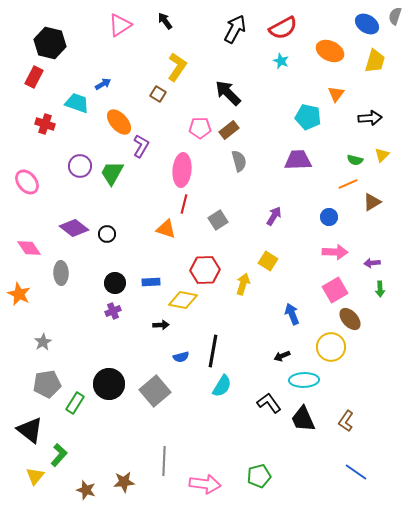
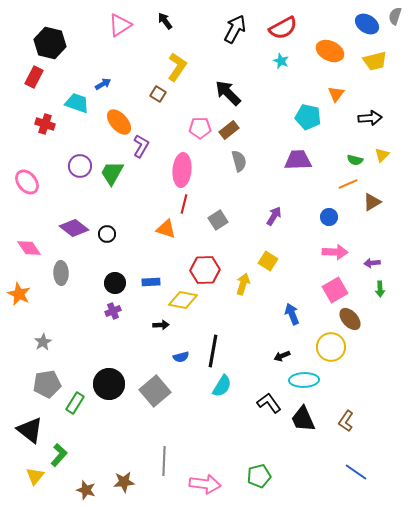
yellow trapezoid at (375, 61): rotated 60 degrees clockwise
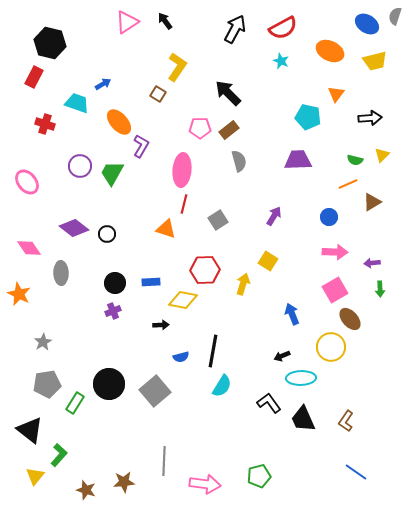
pink triangle at (120, 25): moved 7 px right, 3 px up
cyan ellipse at (304, 380): moved 3 px left, 2 px up
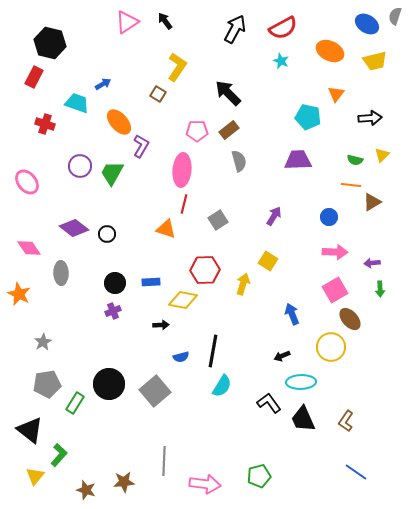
pink pentagon at (200, 128): moved 3 px left, 3 px down
orange line at (348, 184): moved 3 px right, 1 px down; rotated 30 degrees clockwise
cyan ellipse at (301, 378): moved 4 px down
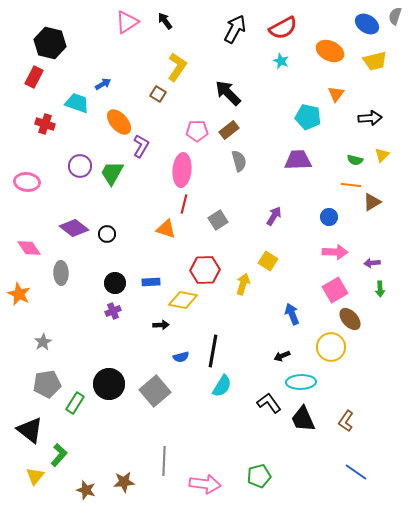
pink ellipse at (27, 182): rotated 45 degrees counterclockwise
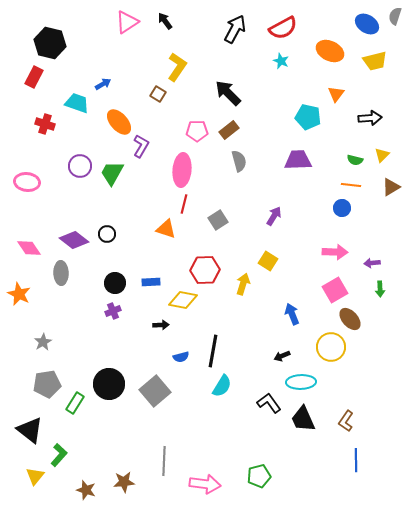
brown triangle at (372, 202): moved 19 px right, 15 px up
blue circle at (329, 217): moved 13 px right, 9 px up
purple diamond at (74, 228): moved 12 px down
blue line at (356, 472): moved 12 px up; rotated 55 degrees clockwise
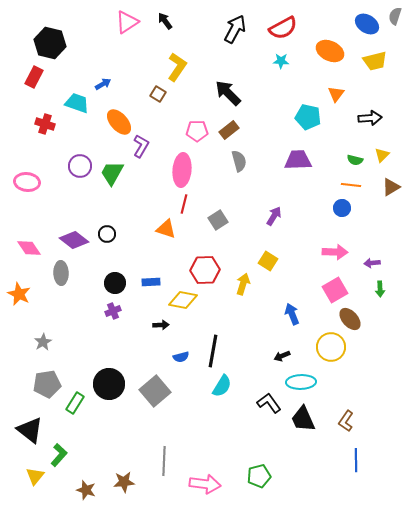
cyan star at (281, 61): rotated 21 degrees counterclockwise
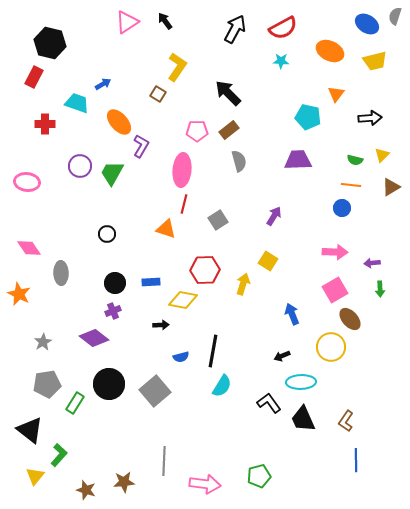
red cross at (45, 124): rotated 18 degrees counterclockwise
purple diamond at (74, 240): moved 20 px right, 98 px down
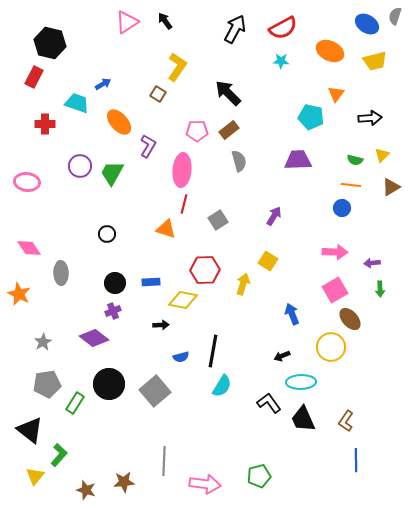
cyan pentagon at (308, 117): moved 3 px right
purple L-shape at (141, 146): moved 7 px right
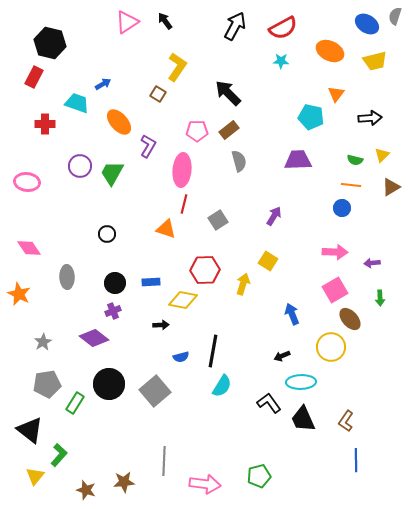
black arrow at (235, 29): moved 3 px up
gray ellipse at (61, 273): moved 6 px right, 4 px down
green arrow at (380, 289): moved 9 px down
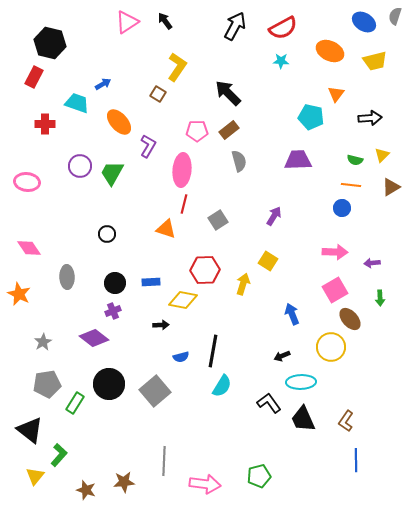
blue ellipse at (367, 24): moved 3 px left, 2 px up
